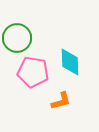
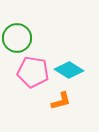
cyan diamond: moved 1 px left, 8 px down; rotated 56 degrees counterclockwise
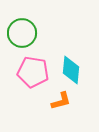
green circle: moved 5 px right, 5 px up
cyan diamond: moved 2 px right; rotated 64 degrees clockwise
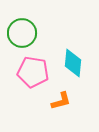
cyan diamond: moved 2 px right, 7 px up
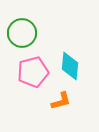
cyan diamond: moved 3 px left, 3 px down
pink pentagon: rotated 24 degrees counterclockwise
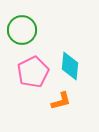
green circle: moved 3 px up
pink pentagon: rotated 12 degrees counterclockwise
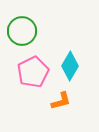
green circle: moved 1 px down
cyan diamond: rotated 24 degrees clockwise
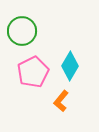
orange L-shape: rotated 145 degrees clockwise
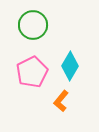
green circle: moved 11 px right, 6 px up
pink pentagon: moved 1 px left
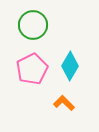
pink pentagon: moved 3 px up
orange L-shape: moved 3 px right, 2 px down; rotated 95 degrees clockwise
